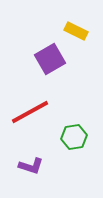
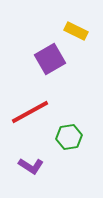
green hexagon: moved 5 px left
purple L-shape: rotated 15 degrees clockwise
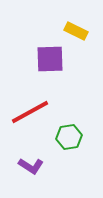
purple square: rotated 28 degrees clockwise
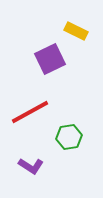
purple square: rotated 24 degrees counterclockwise
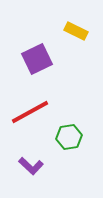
purple square: moved 13 px left
purple L-shape: rotated 10 degrees clockwise
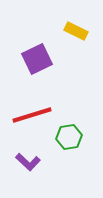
red line: moved 2 px right, 3 px down; rotated 12 degrees clockwise
purple L-shape: moved 3 px left, 4 px up
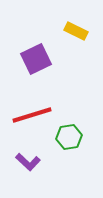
purple square: moved 1 px left
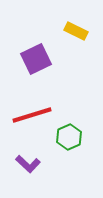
green hexagon: rotated 15 degrees counterclockwise
purple L-shape: moved 2 px down
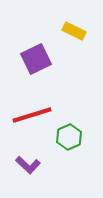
yellow rectangle: moved 2 px left
purple L-shape: moved 1 px down
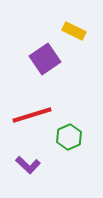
purple square: moved 9 px right; rotated 8 degrees counterclockwise
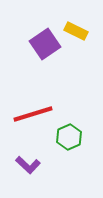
yellow rectangle: moved 2 px right
purple square: moved 15 px up
red line: moved 1 px right, 1 px up
